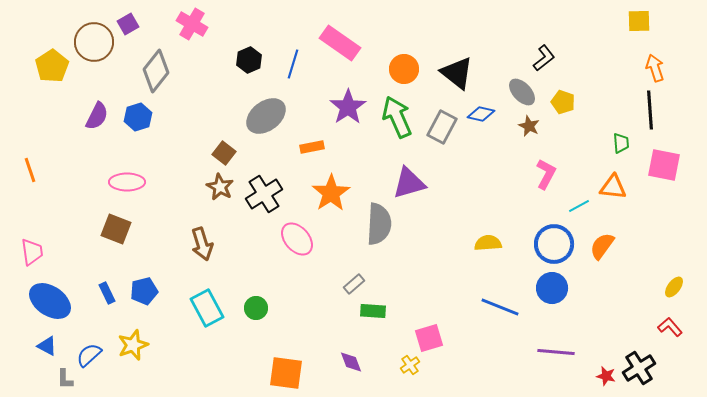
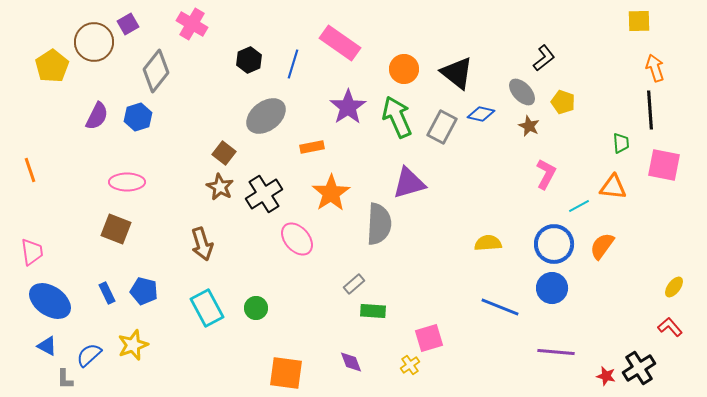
blue pentagon at (144, 291): rotated 28 degrees clockwise
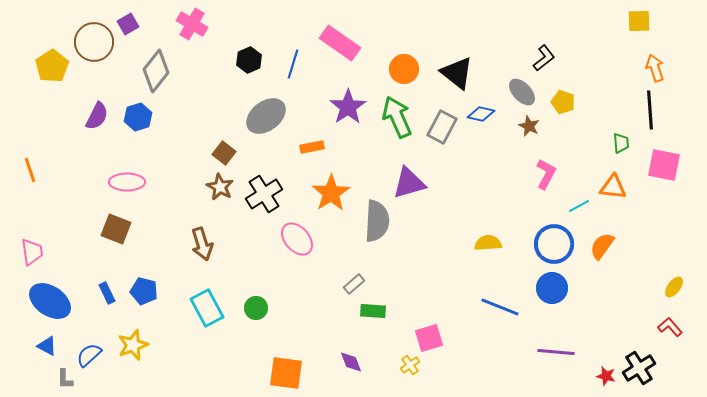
gray semicircle at (379, 224): moved 2 px left, 3 px up
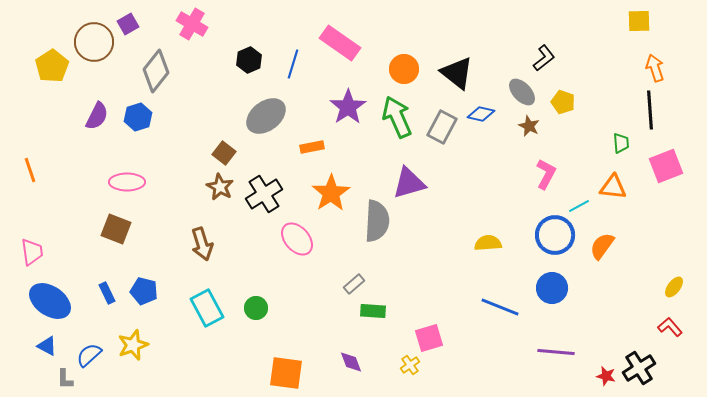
pink square at (664, 165): moved 2 px right, 1 px down; rotated 32 degrees counterclockwise
blue circle at (554, 244): moved 1 px right, 9 px up
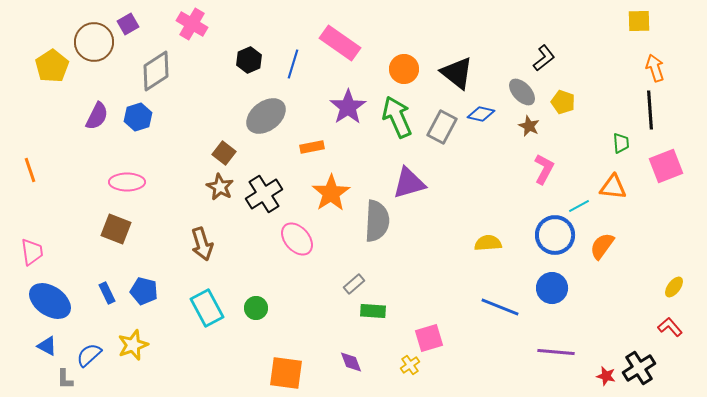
gray diamond at (156, 71): rotated 18 degrees clockwise
pink L-shape at (546, 174): moved 2 px left, 5 px up
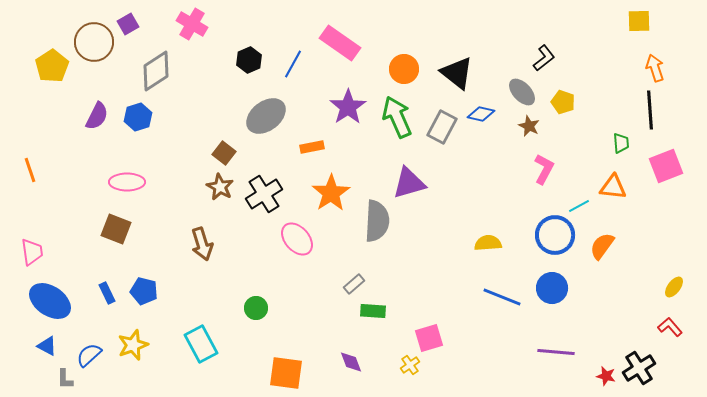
blue line at (293, 64): rotated 12 degrees clockwise
blue line at (500, 307): moved 2 px right, 10 px up
cyan rectangle at (207, 308): moved 6 px left, 36 px down
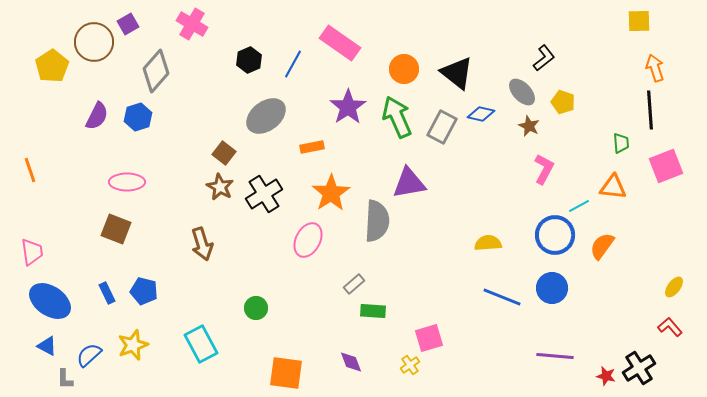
gray diamond at (156, 71): rotated 15 degrees counterclockwise
purple triangle at (409, 183): rotated 6 degrees clockwise
pink ellipse at (297, 239): moved 11 px right, 1 px down; rotated 68 degrees clockwise
purple line at (556, 352): moved 1 px left, 4 px down
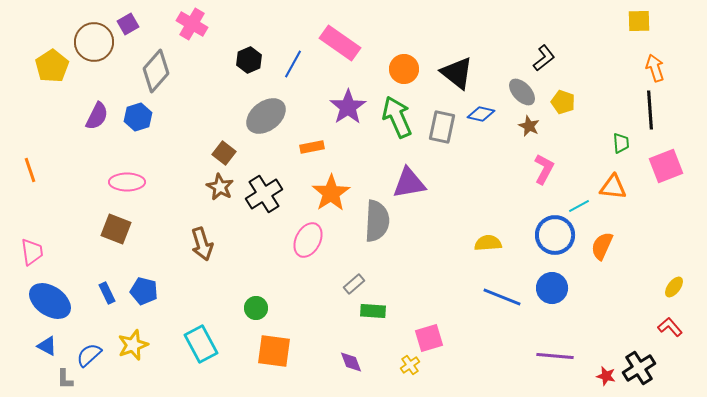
gray rectangle at (442, 127): rotated 16 degrees counterclockwise
orange semicircle at (602, 246): rotated 12 degrees counterclockwise
orange square at (286, 373): moved 12 px left, 22 px up
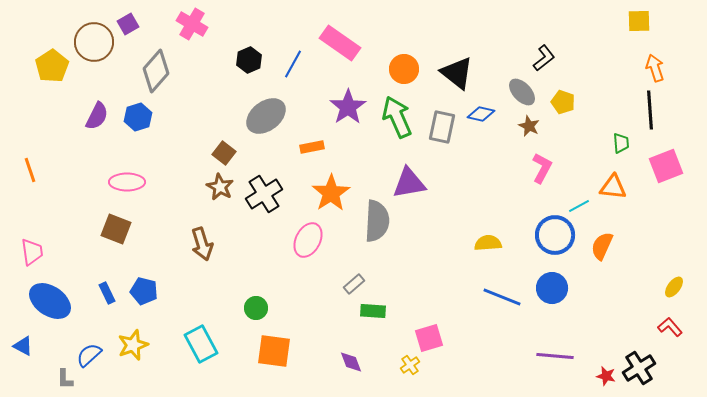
pink L-shape at (544, 169): moved 2 px left, 1 px up
blue triangle at (47, 346): moved 24 px left
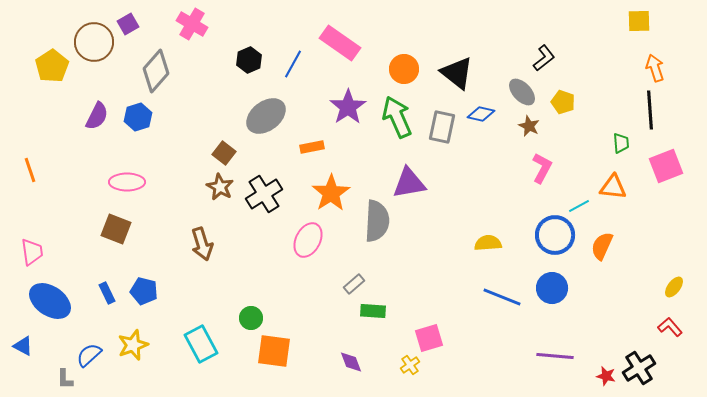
green circle at (256, 308): moved 5 px left, 10 px down
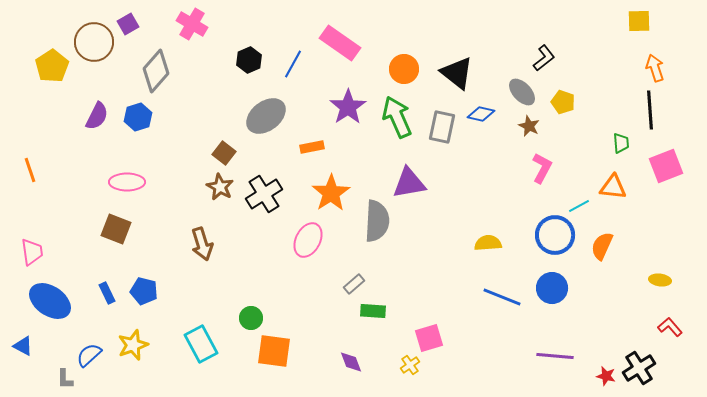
yellow ellipse at (674, 287): moved 14 px left, 7 px up; rotated 60 degrees clockwise
